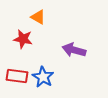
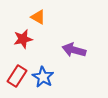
red star: rotated 24 degrees counterclockwise
red rectangle: rotated 65 degrees counterclockwise
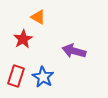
red star: rotated 18 degrees counterclockwise
purple arrow: moved 1 px down
red rectangle: moved 1 px left; rotated 15 degrees counterclockwise
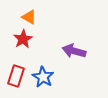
orange triangle: moved 9 px left
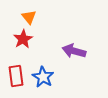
orange triangle: rotated 21 degrees clockwise
red rectangle: rotated 25 degrees counterclockwise
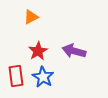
orange triangle: moved 2 px right; rotated 42 degrees clockwise
red star: moved 15 px right, 12 px down
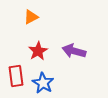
blue star: moved 6 px down
